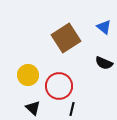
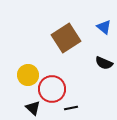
red circle: moved 7 px left, 3 px down
black line: moved 1 px left, 1 px up; rotated 64 degrees clockwise
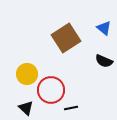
blue triangle: moved 1 px down
black semicircle: moved 2 px up
yellow circle: moved 1 px left, 1 px up
red circle: moved 1 px left, 1 px down
black triangle: moved 7 px left
